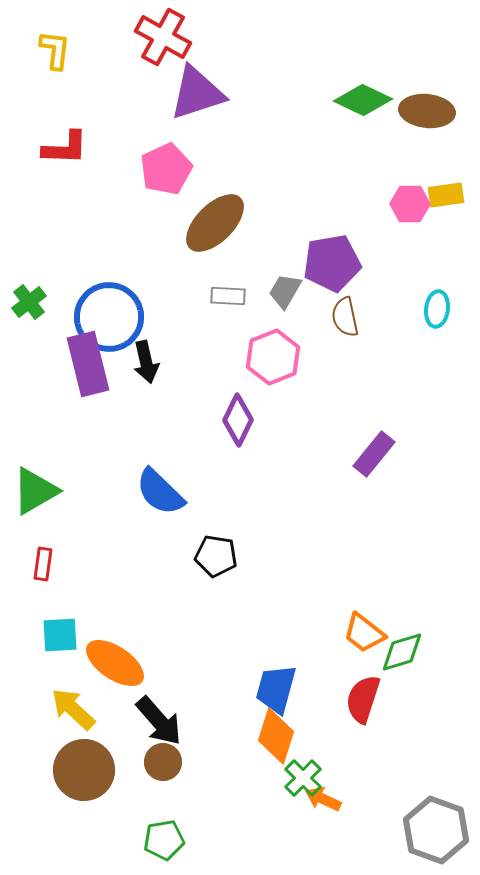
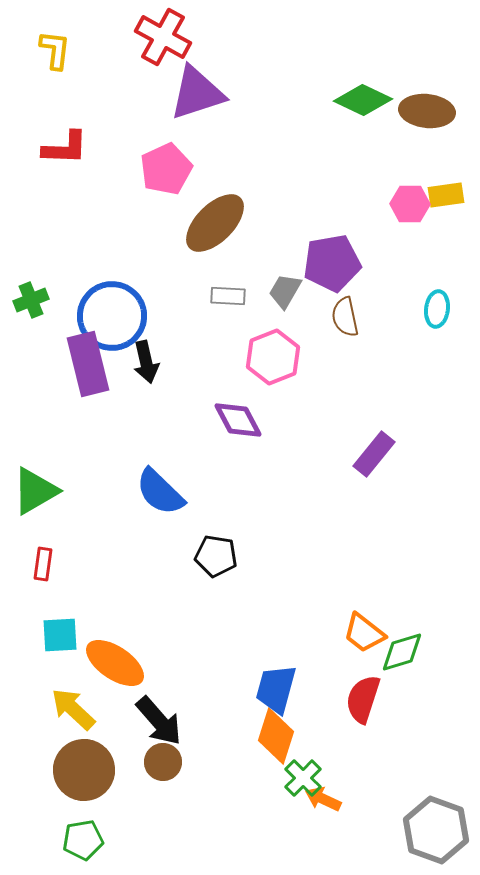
green cross at (29, 302): moved 2 px right, 2 px up; rotated 16 degrees clockwise
blue circle at (109, 317): moved 3 px right, 1 px up
purple diamond at (238, 420): rotated 54 degrees counterclockwise
green pentagon at (164, 840): moved 81 px left
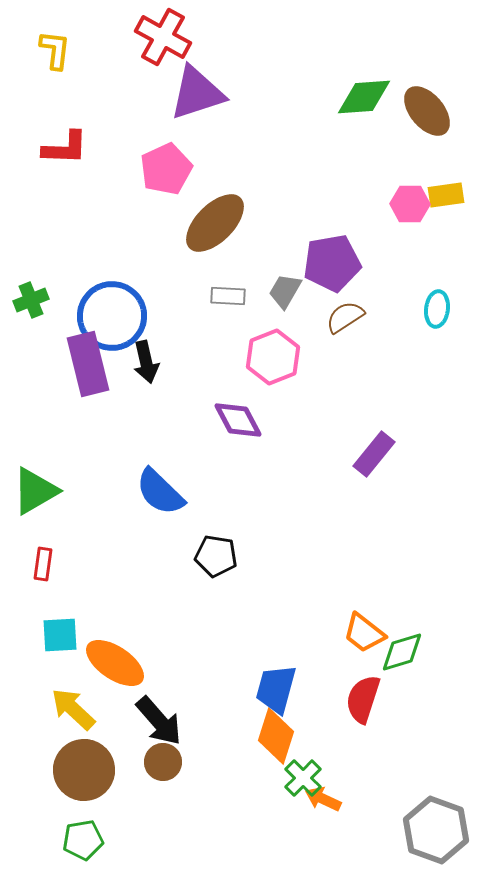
green diamond at (363, 100): moved 1 px right, 3 px up; rotated 30 degrees counterclockwise
brown ellipse at (427, 111): rotated 44 degrees clockwise
brown semicircle at (345, 317): rotated 69 degrees clockwise
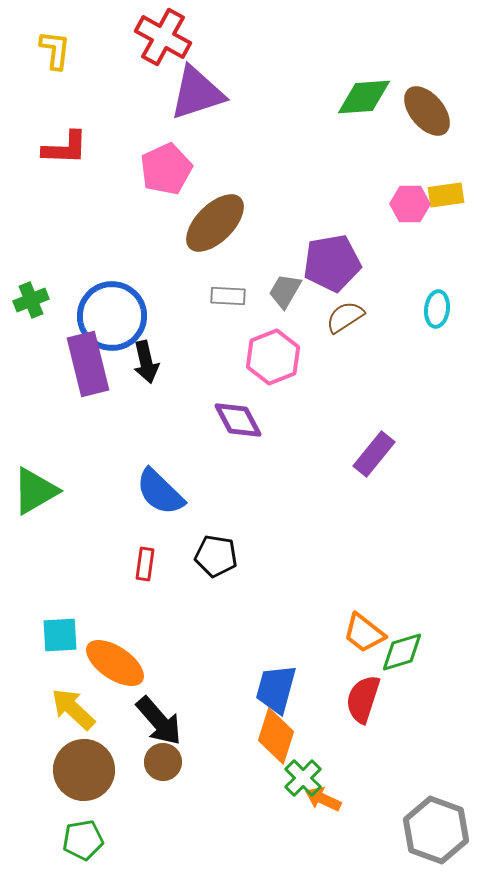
red rectangle at (43, 564): moved 102 px right
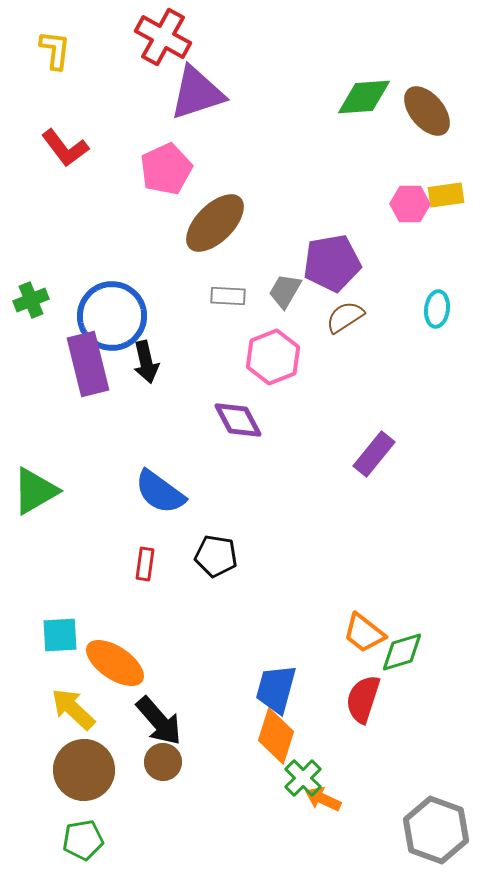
red L-shape at (65, 148): rotated 51 degrees clockwise
blue semicircle at (160, 492): rotated 8 degrees counterclockwise
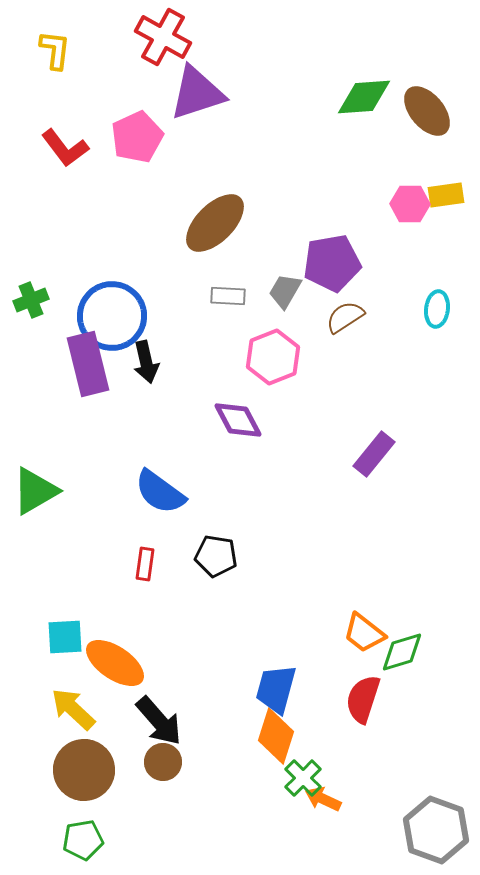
pink pentagon at (166, 169): moved 29 px left, 32 px up
cyan square at (60, 635): moved 5 px right, 2 px down
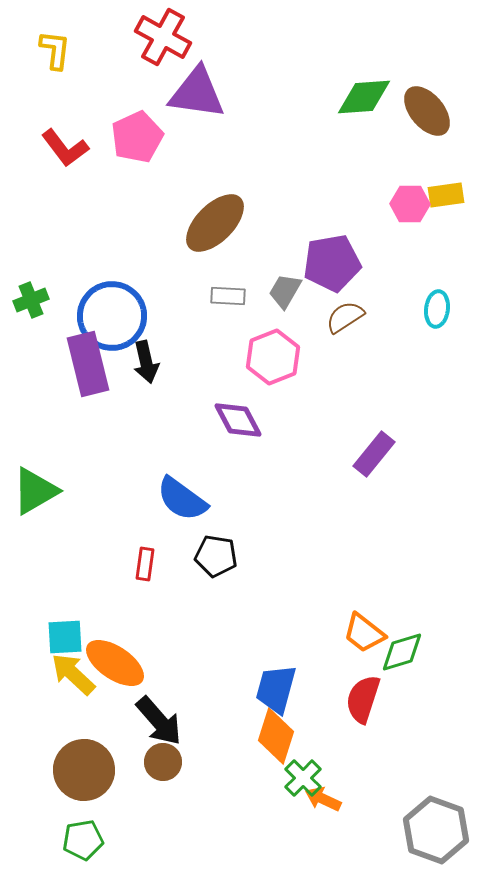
purple triangle at (197, 93): rotated 26 degrees clockwise
blue semicircle at (160, 492): moved 22 px right, 7 px down
yellow arrow at (73, 709): moved 35 px up
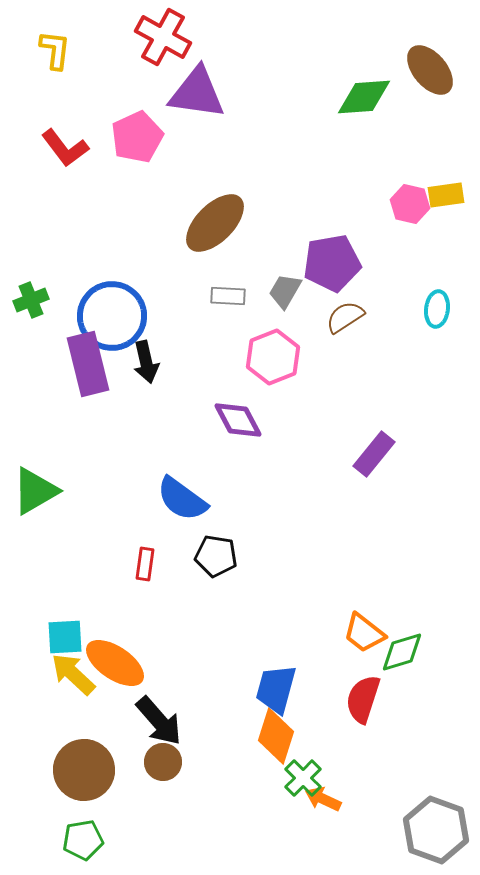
brown ellipse at (427, 111): moved 3 px right, 41 px up
pink hexagon at (410, 204): rotated 12 degrees clockwise
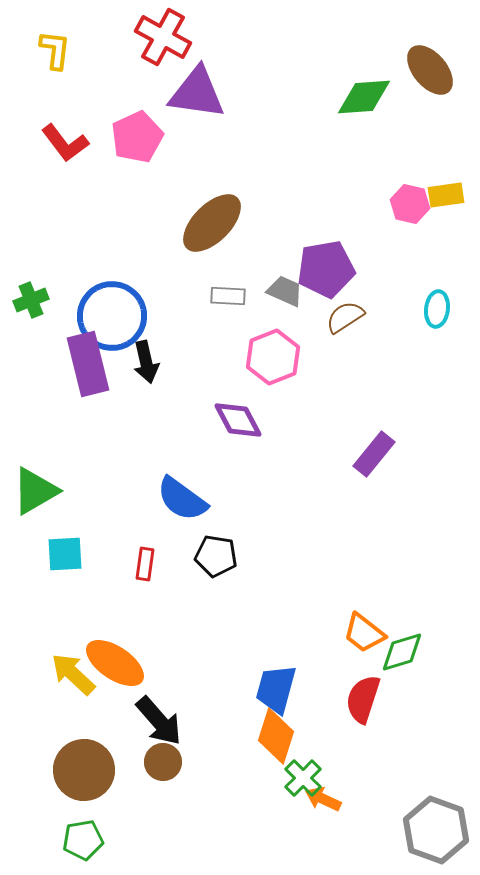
red L-shape at (65, 148): moved 5 px up
brown ellipse at (215, 223): moved 3 px left
purple pentagon at (332, 263): moved 6 px left, 6 px down
gray trapezoid at (285, 291): rotated 84 degrees clockwise
cyan square at (65, 637): moved 83 px up
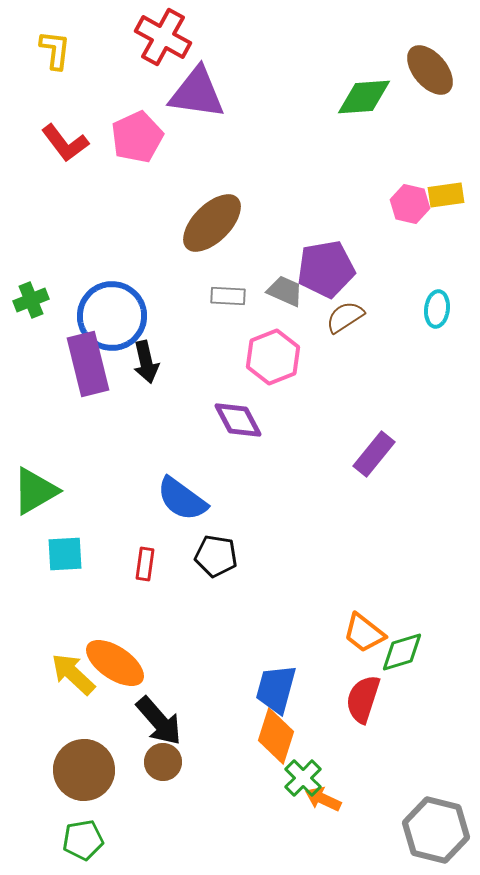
gray hexagon at (436, 830): rotated 6 degrees counterclockwise
